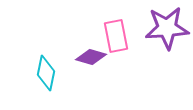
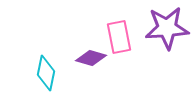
pink rectangle: moved 3 px right, 1 px down
purple diamond: moved 1 px down
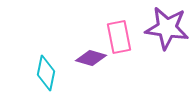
purple star: rotated 12 degrees clockwise
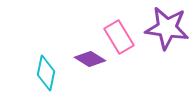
pink rectangle: rotated 20 degrees counterclockwise
purple diamond: moved 1 px left, 1 px down; rotated 16 degrees clockwise
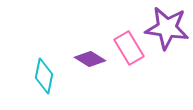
pink rectangle: moved 10 px right, 11 px down
cyan diamond: moved 2 px left, 3 px down
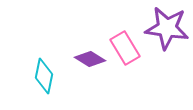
pink rectangle: moved 4 px left
